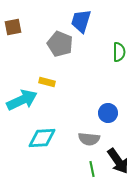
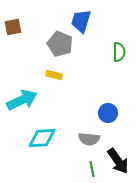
yellow rectangle: moved 7 px right, 7 px up
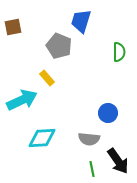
gray pentagon: moved 1 px left, 2 px down
yellow rectangle: moved 7 px left, 3 px down; rotated 35 degrees clockwise
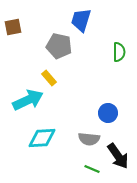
blue trapezoid: moved 1 px up
gray pentagon: rotated 10 degrees counterclockwise
yellow rectangle: moved 2 px right
cyan arrow: moved 6 px right
black arrow: moved 5 px up
green line: rotated 56 degrees counterclockwise
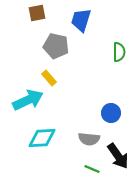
brown square: moved 24 px right, 14 px up
gray pentagon: moved 3 px left
blue circle: moved 3 px right
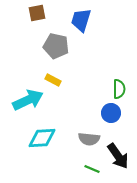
green semicircle: moved 37 px down
yellow rectangle: moved 4 px right, 2 px down; rotated 21 degrees counterclockwise
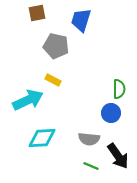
green line: moved 1 px left, 3 px up
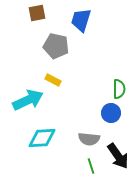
green line: rotated 49 degrees clockwise
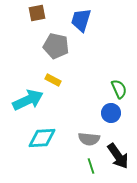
green semicircle: rotated 24 degrees counterclockwise
